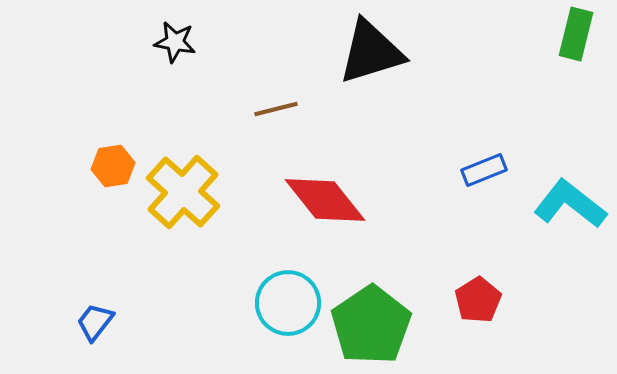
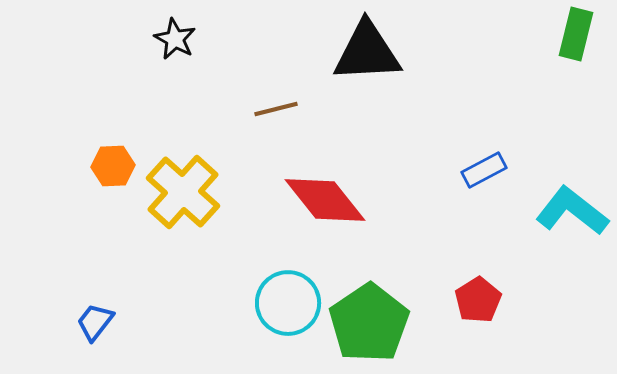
black star: moved 3 px up; rotated 18 degrees clockwise
black triangle: moved 4 px left; rotated 14 degrees clockwise
orange hexagon: rotated 6 degrees clockwise
blue rectangle: rotated 6 degrees counterclockwise
cyan L-shape: moved 2 px right, 7 px down
green pentagon: moved 2 px left, 2 px up
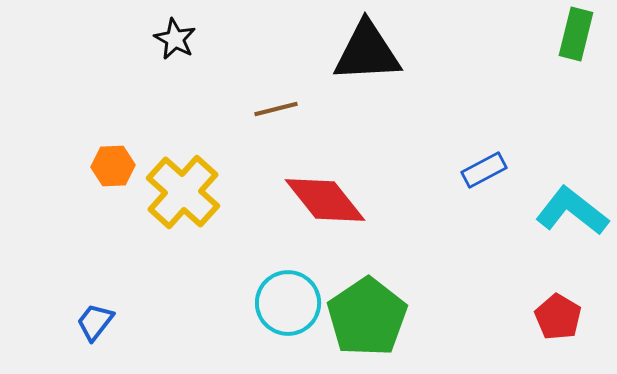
red pentagon: moved 80 px right, 17 px down; rotated 9 degrees counterclockwise
green pentagon: moved 2 px left, 6 px up
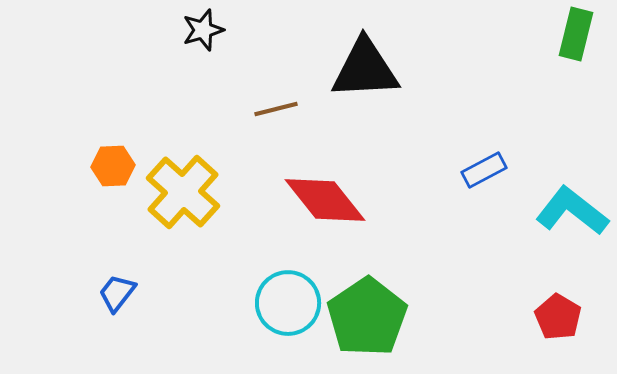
black star: moved 28 px right, 9 px up; rotated 27 degrees clockwise
black triangle: moved 2 px left, 17 px down
blue trapezoid: moved 22 px right, 29 px up
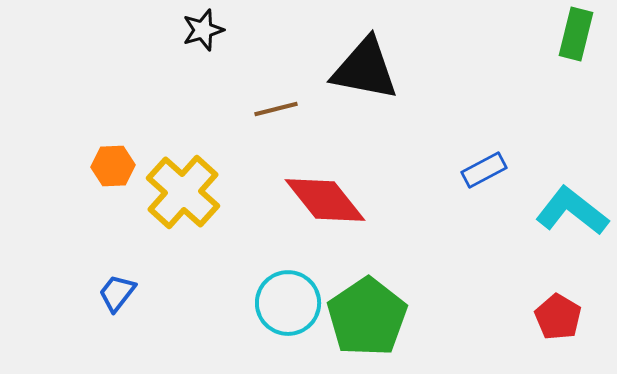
black triangle: rotated 14 degrees clockwise
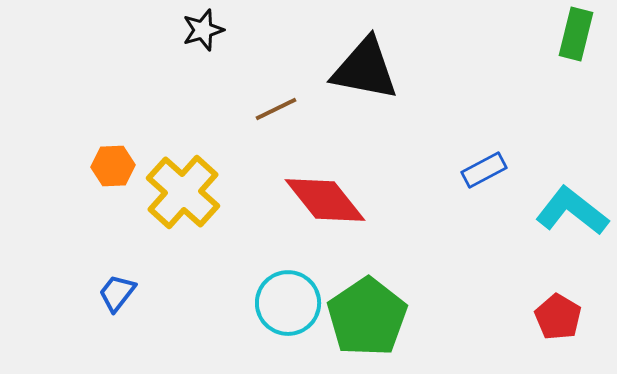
brown line: rotated 12 degrees counterclockwise
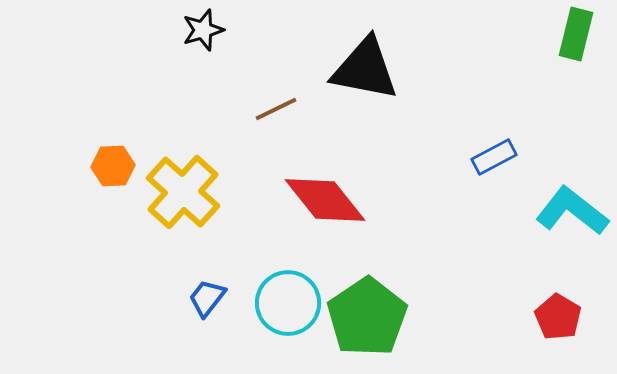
blue rectangle: moved 10 px right, 13 px up
blue trapezoid: moved 90 px right, 5 px down
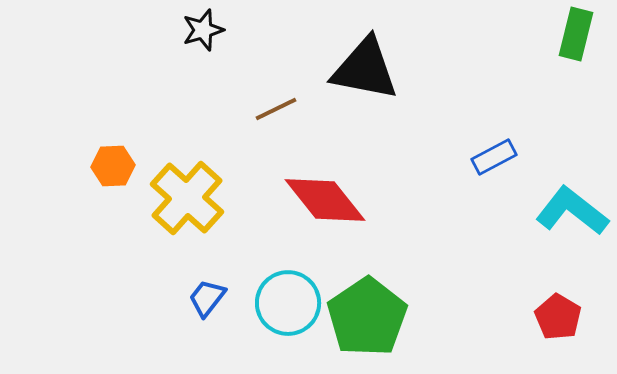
yellow cross: moved 4 px right, 6 px down
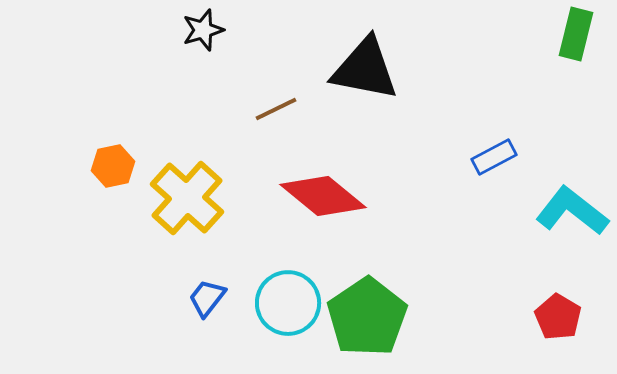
orange hexagon: rotated 9 degrees counterclockwise
red diamond: moved 2 px left, 4 px up; rotated 12 degrees counterclockwise
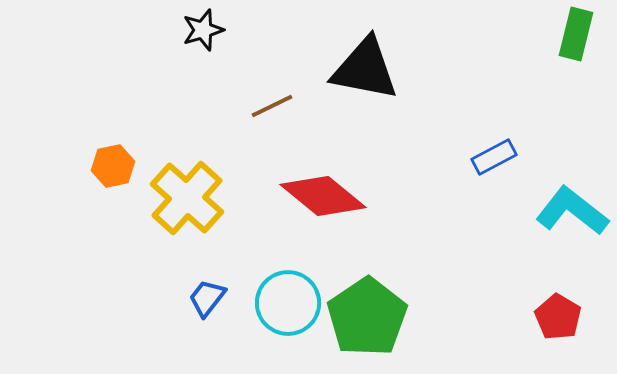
brown line: moved 4 px left, 3 px up
